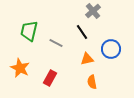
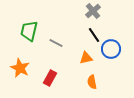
black line: moved 12 px right, 3 px down
orange triangle: moved 1 px left, 1 px up
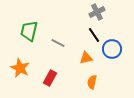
gray cross: moved 4 px right, 1 px down; rotated 14 degrees clockwise
gray line: moved 2 px right
blue circle: moved 1 px right
orange semicircle: rotated 24 degrees clockwise
